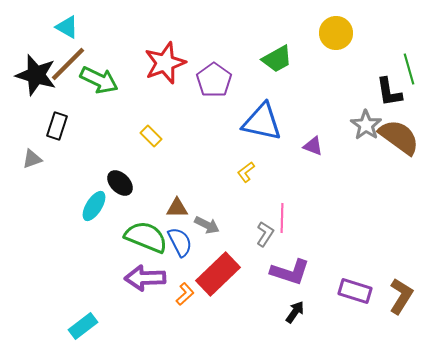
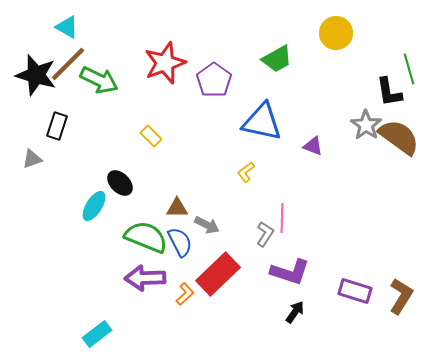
cyan rectangle: moved 14 px right, 8 px down
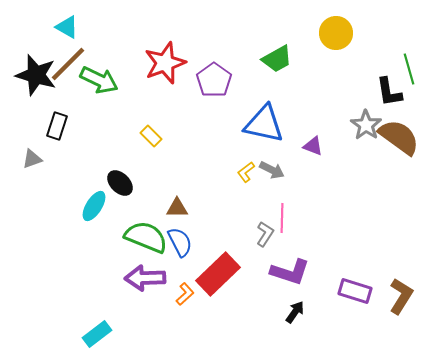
blue triangle: moved 2 px right, 2 px down
gray arrow: moved 65 px right, 55 px up
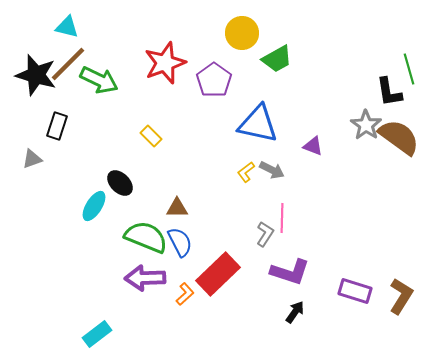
cyan triangle: rotated 15 degrees counterclockwise
yellow circle: moved 94 px left
blue triangle: moved 6 px left
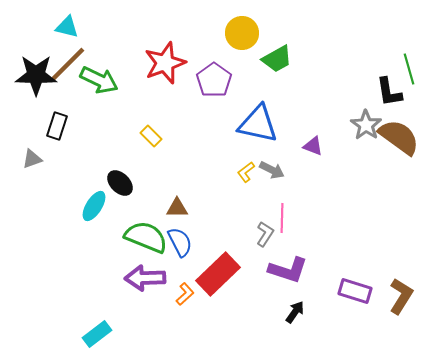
black star: rotated 15 degrees counterclockwise
purple L-shape: moved 2 px left, 2 px up
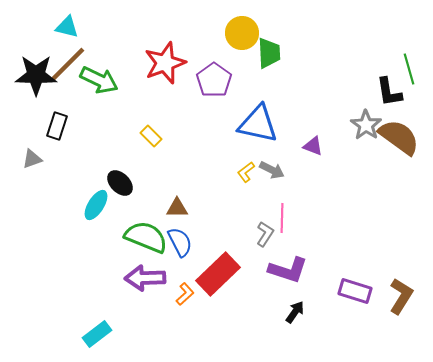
green trapezoid: moved 8 px left, 6 px up; rotated 64 degrees counterclockwise
cyan ellipse: moved 2 px right, 1 px up
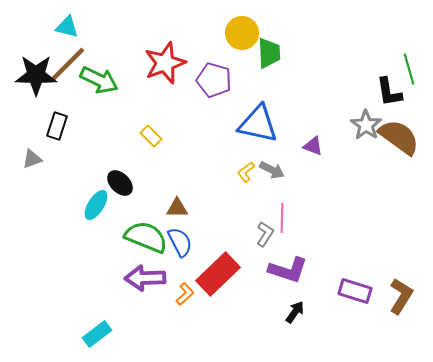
purple pentagon: rotated 20 degrees counterclockwise
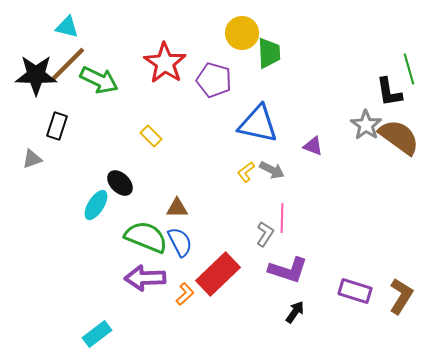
red star: rotated 18 degrees counterclockwise
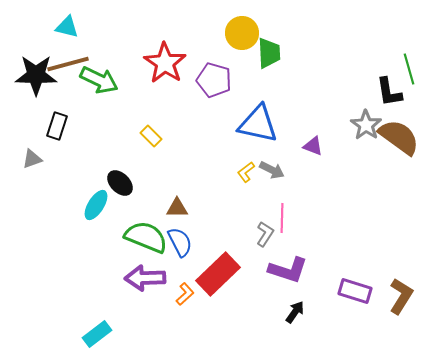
brown line: rotated 30 degrees clockwise
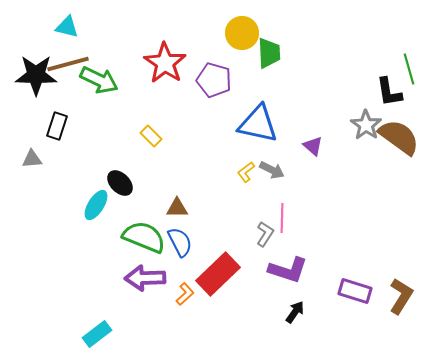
purple triangle: rotated 20 degrees clockwise
gray triangle: rotated 15 degrees clockwise
green semicircle: moved 2 px left
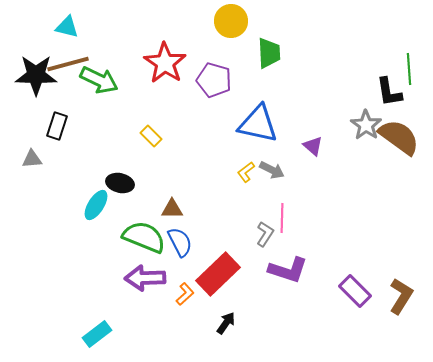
yellow circle: moved 11 px left, 12 px up
green line: rotated 12 degrees clockwise
black ellipse: rotated 32 degrees counterclockwise
brown triangle: moved 5 px left, 1 px down
purple rectangle: rotated 28 degrees clockwise
black arrow: moved 69 px left, 11 px down
